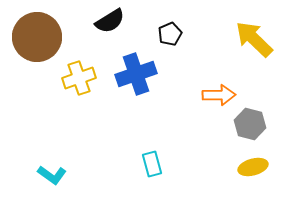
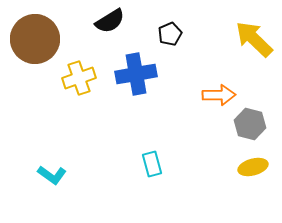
brown circle: moved 2 px left, 2 px down
blue cross: rotated 9 degrees clockwise
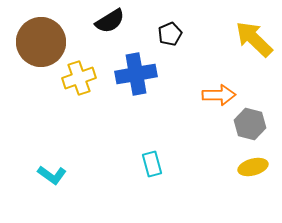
brown circle: moved 6 px right, 3 px down
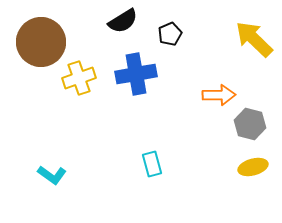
black semicircle: moved 13 px right
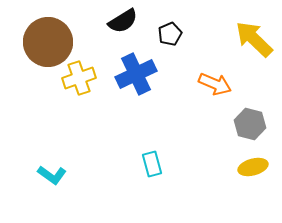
brown circle: moved 7 px right
blue cross: rotated 15 degrees counterclockwise
orange arrow: moved 4 px left, 11 px up; rotated 24 degrees clockwise
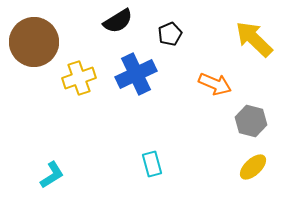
black semicircle: moved 5 px left
brown circle: moved 14 px left
gray hexagon: moved 1 px right, 3 px up
yellow ellipse: rotated 28 degrees counterclockwise
cyan L-shape: rotated 68 degrees counterclockwise
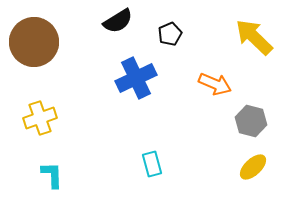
yellow arrow: moved 2 px up
blue cross: moved 4 px down
yellow cross: moved 39 px left, 40 px down
cyan L-shape: rotated 60 degrees counterclockwise
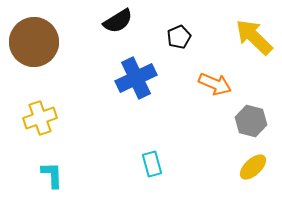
black pentagon: moved 9 px right, 3 px down
